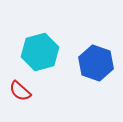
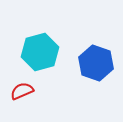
red semicircle: moved 2 px right; rotated 115 degrees clockwise
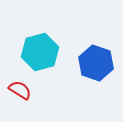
red semicircle: moved 2 px left, 1 px up; rotated 55 degrees clockwise
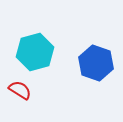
cyan hexagon: moved 5 px left
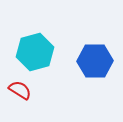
blue hexagon: moved 1 px left, 2 px up; rotated 20 degrees counterclockwise
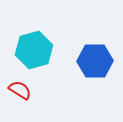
cyan hexagon: moved 1 px left, 2 px up
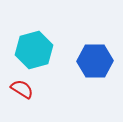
red semicircle: moved 2 px right, 1 px up
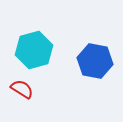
blue hexagon: rotated 12 degrees clockwise
